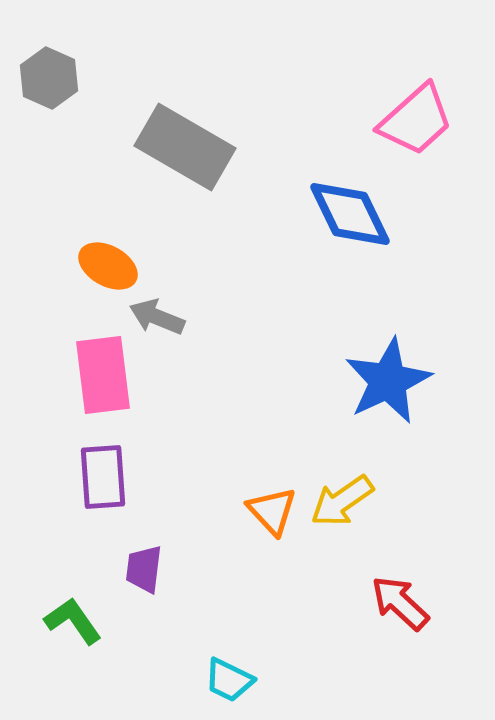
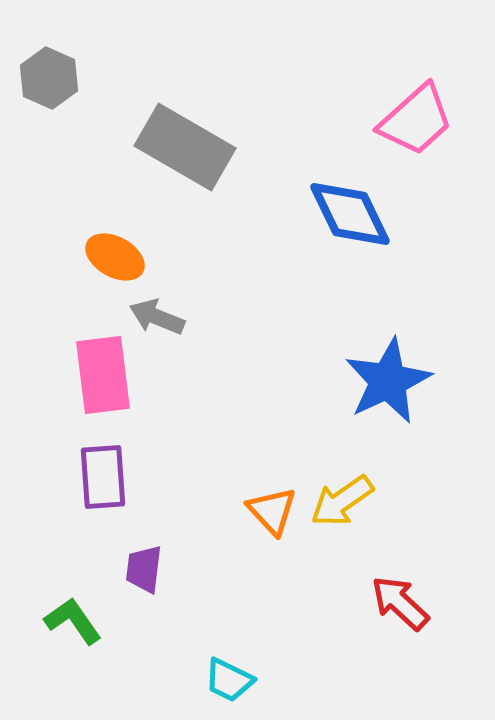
orange ellipse: moved 7 px right, 9 px up
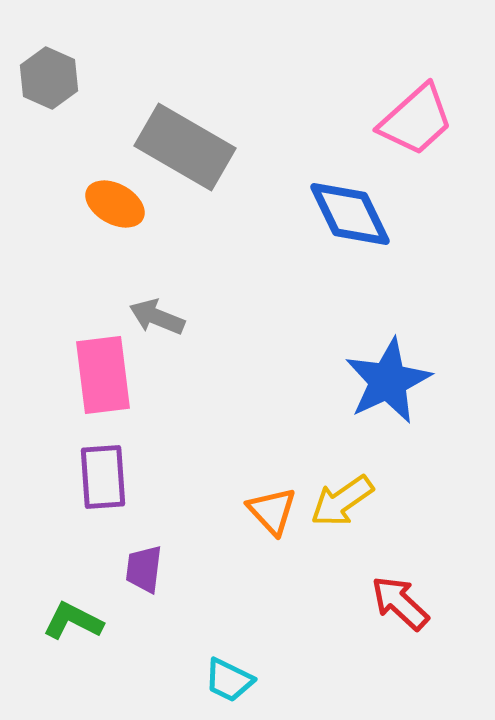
orange ellipse: moved 53 px up
green L-shape: rotated 28 degrees counterclockwise
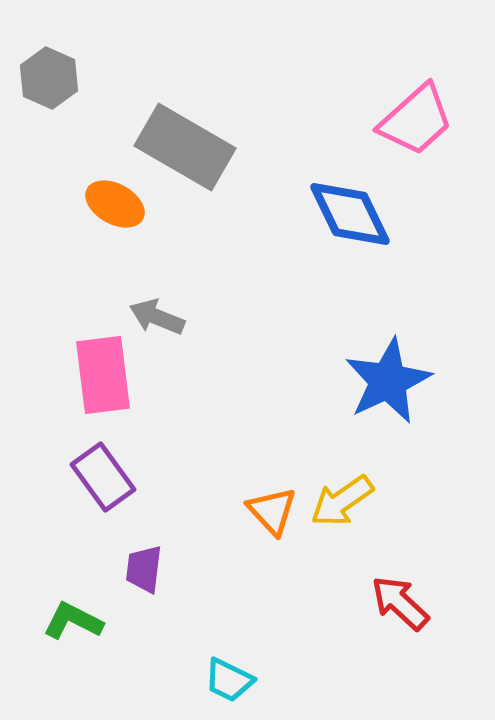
purple rectangle: rotated 32 degrees counterclockwise
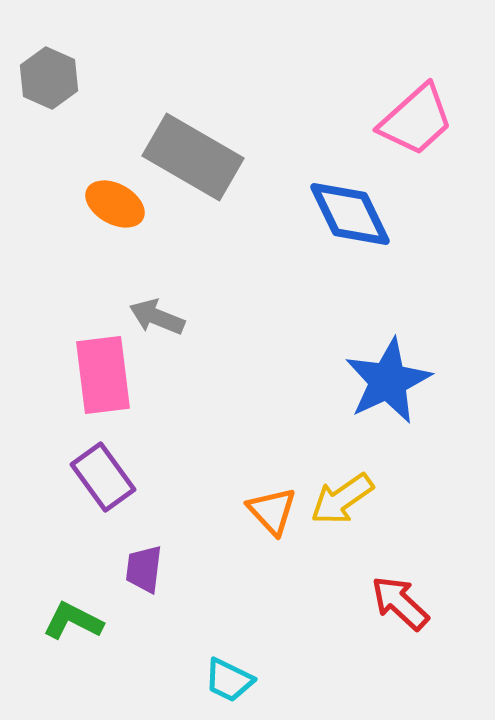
gray rectangle: moved 8 px right, 10 px down
yellow arrow: moved 2 px up
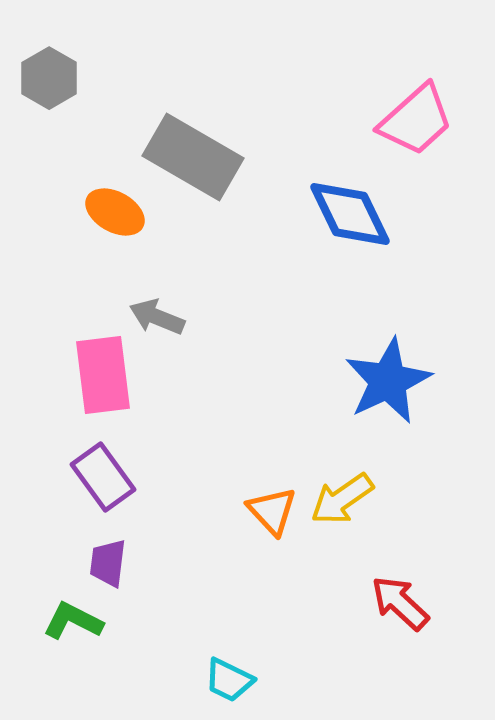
gray hexagon: rotated 6 degrees clockwise
orange ellipse: moved 8 px down
purple trapezoid: moved 36 px left, 6 px up
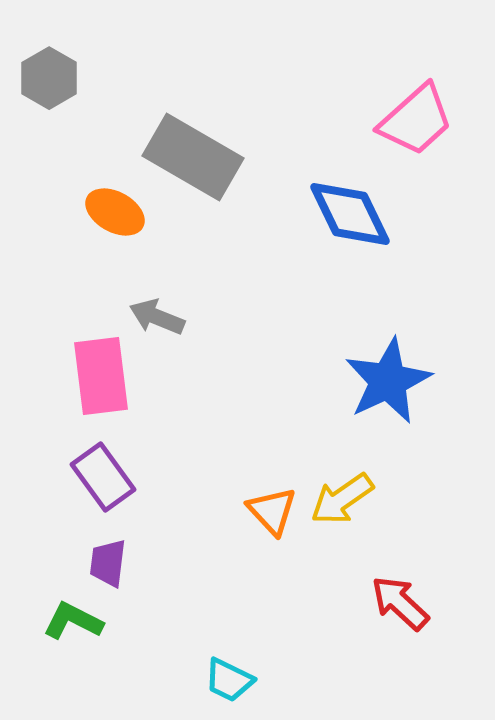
pink rectangle: moved 2 px left, 1 px down
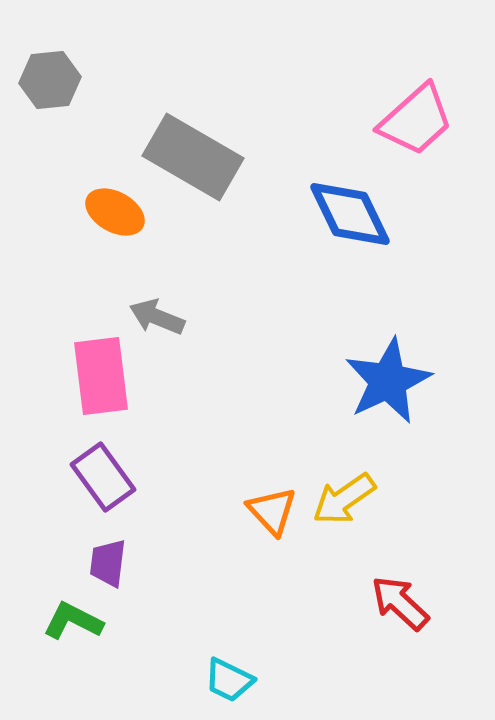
gray hexagon: moved 1 px right, 2 px down; rotated 24 degrees clockwise
yellow arrow: moved 2 px right
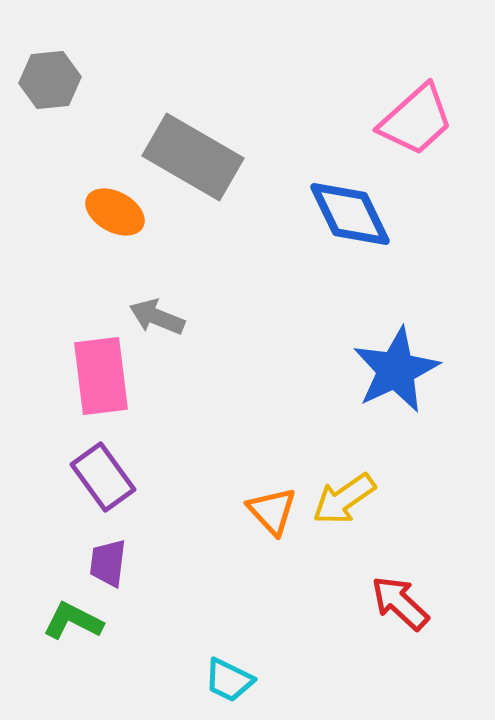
blue star: moved 8 px right, 11 px up
